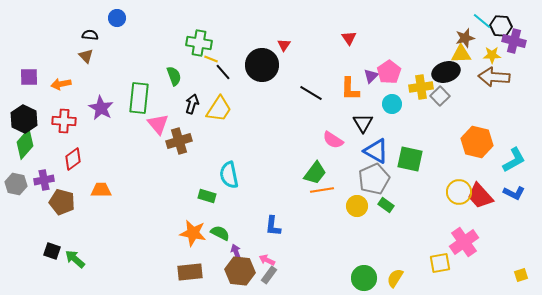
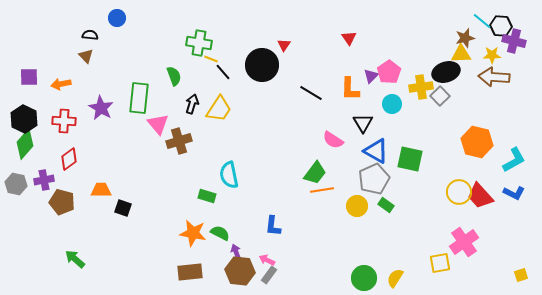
red diamond at (73, 159): moved 4 px left
black square at (52, 251): moved 71 px right, 43 px up
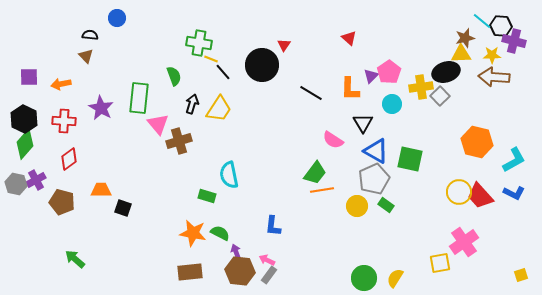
red triangle at (349, 38): rotated 14 degrees counterclockwise
purple cross at (44, 180): moved 8 px left; rotated 18 degrees counterclockwise
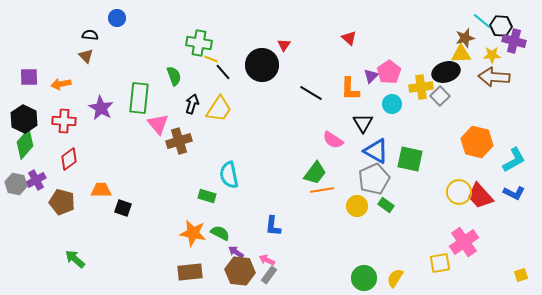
purple arrow at (236, 252): rotated 35 degrees counterclockwise
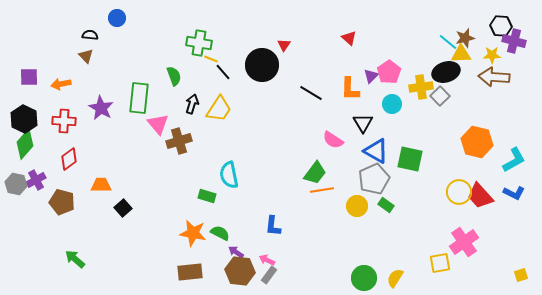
cyan line at (482, 21): moved 34 px left, 21 px down
orange trapezoid at (101, 190): moved 5 px up
black square at (123, 208): rotated 30 degrees clockwise
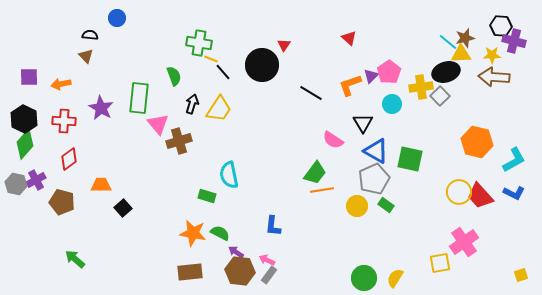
orange L-shape at (350, 89): moved 4 px up; rotated 70 degrees clockwise
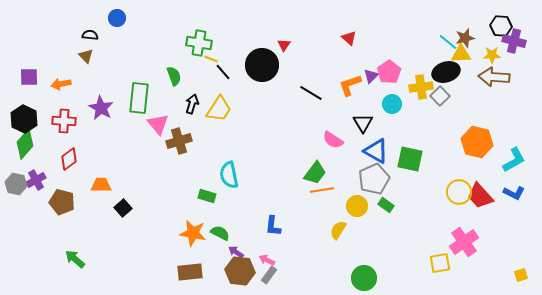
yellow semicircle at (395, 278): moved 57 px left, 48 px up
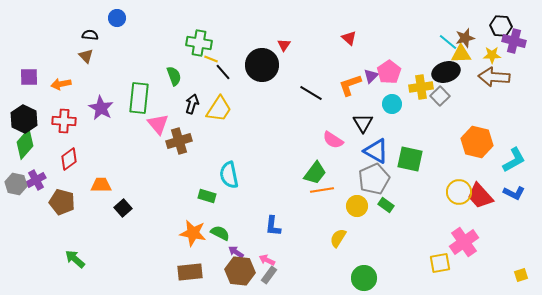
yellow semicircle at (338, 230): moved 8 px down
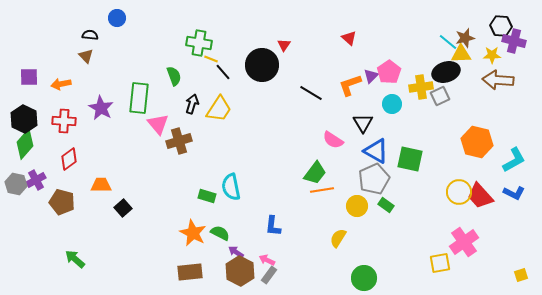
brown arrow at (494, 77): moved 4 px right, 3 px down
gray square at (440, 96): rotated 18 degrees clockwise
cyan semicircle at (229, 175): moved 2 px right, 12 px down
orange star at (193, 233): rotated 16 degrees clockwise
brown hexagon at (240, 271): rotated 20 degrees clockwise
